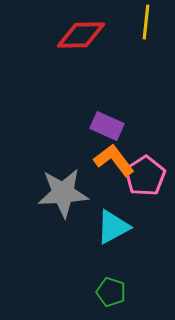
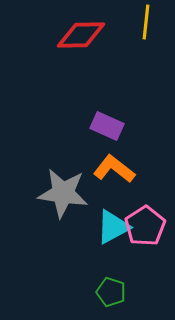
orange L-shape: moved 9 px down; rotated 15 degrees counterclockwise
pink pentagon: moved 50 px down
gray star: rotated 12 degrees clockwise
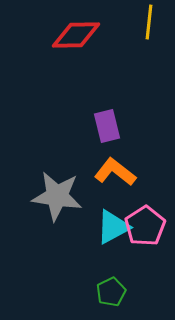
yellow line: moved 3 px right
red diamond: moved 5 px left
purple rectangle: rotated 52 degrees clockwise
orange L-shape: moved 1 px right, 3 px down
gray star: moved 6 px left, 3 px down
green pentagon: rotated 28 degrees clockwise
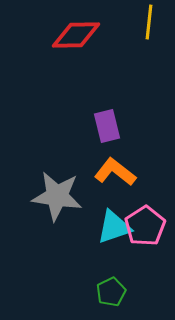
cyan triangle: moved 1 px right; rotated 9 degrees clockwise
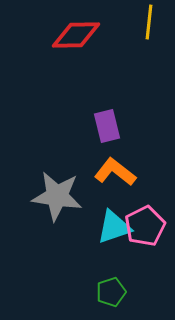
pink pentagon: rotated 6 degrees clockwise
green pentagon: rotated 8 degrees clockwise
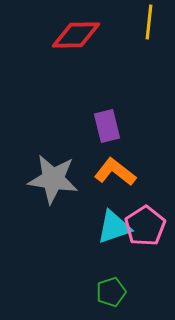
gray star: moved 4 px left, 17 px up
pink pentagon: rotated 6 degrees counterclockwise
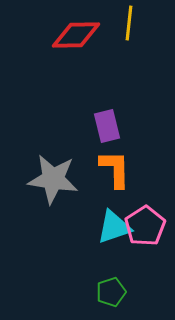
yellow line: moved 20 px left, 1 px down
orange L-shape: moved 3 px up; rotated 51 degrees clockwise
